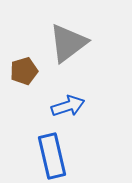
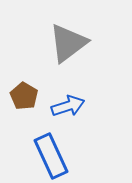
brown pentagon: moved 25 px down; rotated 24 degrees counterclockwise
blue rectangle: moved 1 px left; rotated 12 degrees counterclockwise
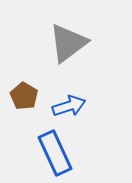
blue arrow: moved 1 px right
blue rectangle: moved 4 px right, 3 px up
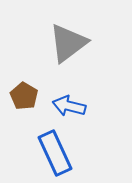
blue arrow: rotated 148 degrees counterclockwise
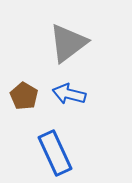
blue arrow: moved 12 px up
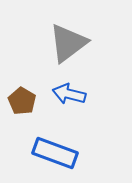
brown pentagon: moved 2 px left, 5 px down
blue rectangle: rotated 45 degrees counterclockwise
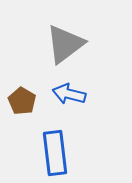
gray triangle: moved 3 px left, 1 px down
blue rectangle: rotated 63 degrees clockwise
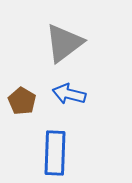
gray triangle: moved 1 px left, 1 px up
blue rectangle: rotated 9 degrees clockwise
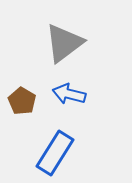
blue rectangle: rotated 30 degrees clockwise
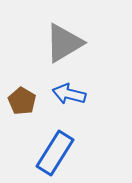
gray triangle: rotated 6 degrees clockwise
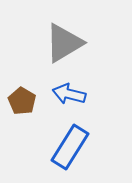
blue rectangle: moved 15 px right, 6 px up
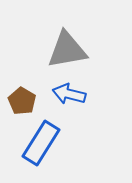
gray triangle: moved 3 px right, 7 px down; rotated 21 degrees clockwise
blue rectangle: moved 29 px left, 4 px up
